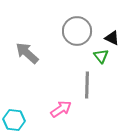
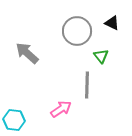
black triangle: moved 15 px up
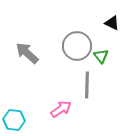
gray circle: moved 15 px down
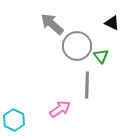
gray arrow: moved 25 px right, 29 px up
pink arrow: moved 1 px left
cyan hexagon: rotated 20 degrees clockwise
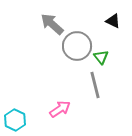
black triangle: moved 1 px right, 2 px up
green triangle: moved 1 px down
gray line: moved 8 px right; rotated 16 degrees counterclockwise
cyan hexagon: moved 1 px right
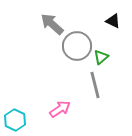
green triangle: rotated 28 degrees clockwise
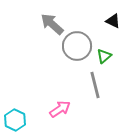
green triangle: moved 3 px right, 1 px up
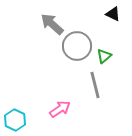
black triangle: moved 7 px up
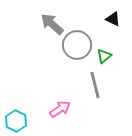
black triangle: moved 5 px down
gray circle: moved 1 px up
cyan hexagon: moved 1 px right, 1 px down
